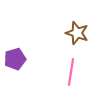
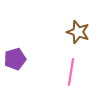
brown star: moved 1 px right, 1 px up
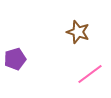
pink line: moved 19 px right, 2 px down; rotated 44 degrees clockwise
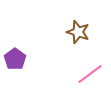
purple pentagon: rotated 20 degrees counterclockwise
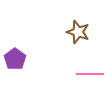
pink line: rotated 36 degrees clockwise
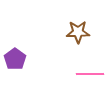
brown star: rotated 20 degrees counterclockwise
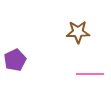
purple pentagon: moved 1 px down; rotated 10 degrees clockwise
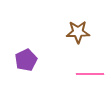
purple pentagon: moved 11 px right
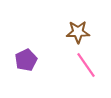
pink line: moved 4 px left, 9 px up; rotated 56 degrees clockwise
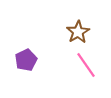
brown star: rotated 30 degrees counterclockwise
